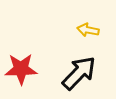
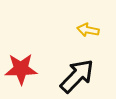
black arrow: moved 2 px left, 3 px down
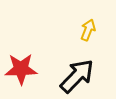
yellow arrow: rotated 100 degrees clockwise
